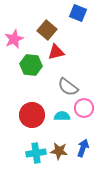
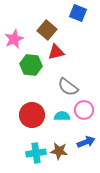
pink circle: moved 2 px down
blue arrow: moved 3 px right, 6 px up; rotated 48 degrees clockwise
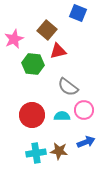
red triangle: moved 2 px right, 1 px up
green hexagon: moved 2 px right, 1 px up
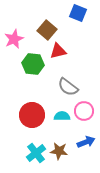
pink circle: moved 1 px down
cyan cross: rotated 30 degrees counterclockwise
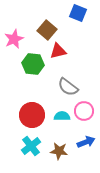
cyan cross: moved 5 px left, 7 px up
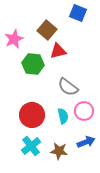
cyan semicircle: moved 1 px right; rotated 77 degrees clockwise
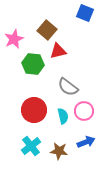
blue square: moved 7 px right
red circle: moved 2 px right, 5 px up
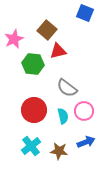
gray semicircle: moved 1 px left, 1 px down
